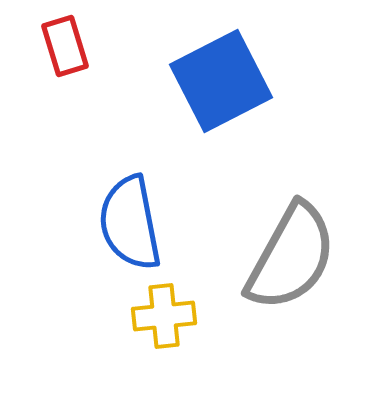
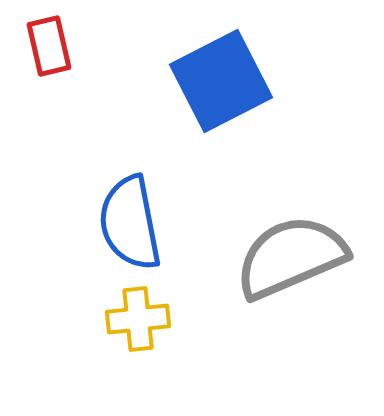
red rectangle: moved 16 px left; rotated 4 degrees clockwise
gray semicircle: rotated 142 degrees counterclockwise
yellow cross: moved 26 px left, 3 px down
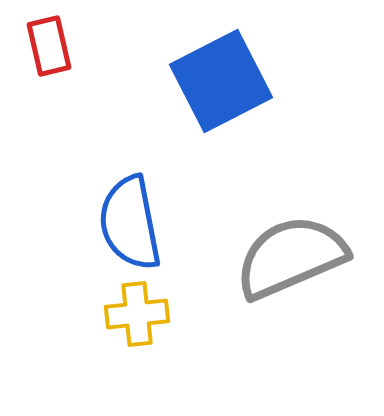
yellow cross: moved 1 px left, 5 px up
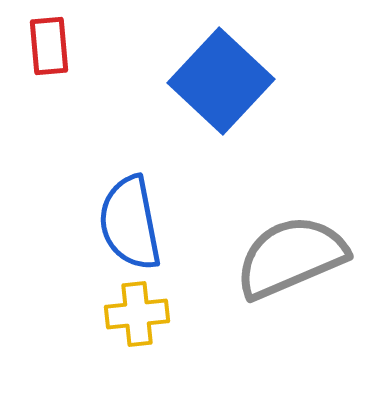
red rectangle: rotated 8 degrees clockwise
blue square: rotated 20 degrees counterclockwise
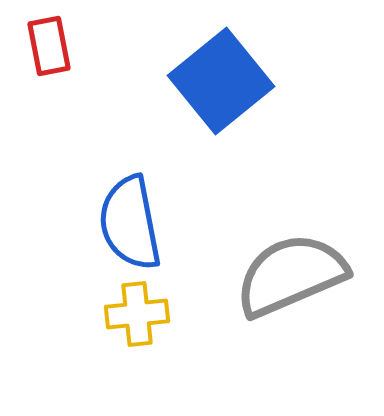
red rectangle: rotated 6 degrees counterclockwise
blue square: rotated 8 degrees clockwise
gray semicircle: moved 18 px down
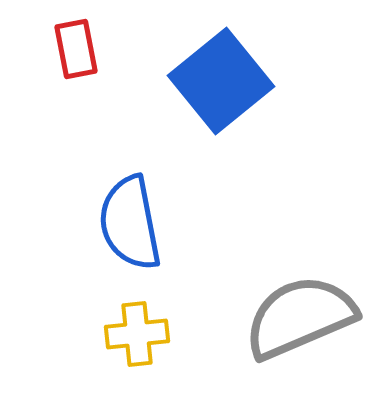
red rectangle: moved 27 px right, 3 px down
gray semicircle: moved 9 px right, 42 px down
yellow cross: moved 20 px down
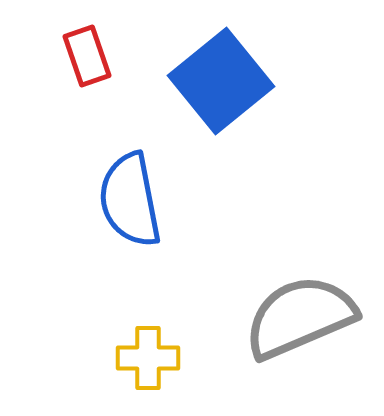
red rectangle: moved 11 px right, 7 px down; rotated 8 degrees counterclockwise
blue semicircle: moved 23 px up
yellow cross: moved 11 px right, 24 px down; rotated 6 degrees clockwise
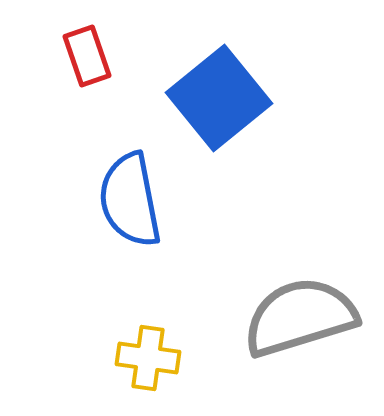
blue square: moved 2 px left, 17 px down
gray semicircle: rotated 6 degrees clockwise
yellow cross: rotated 8 degrees clockwise
